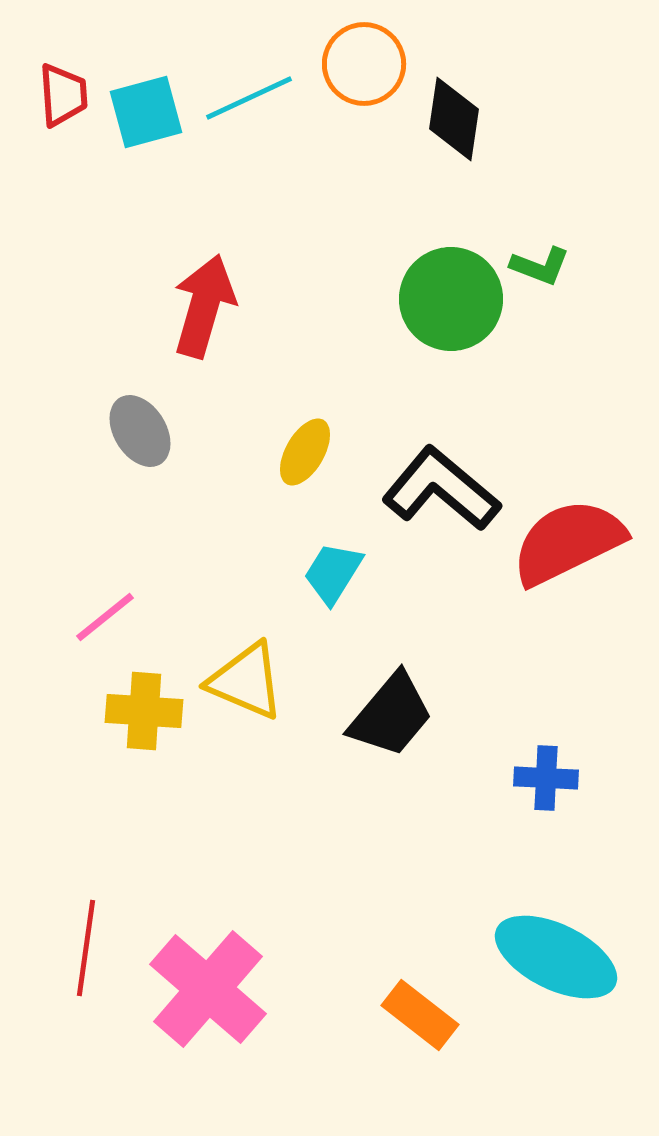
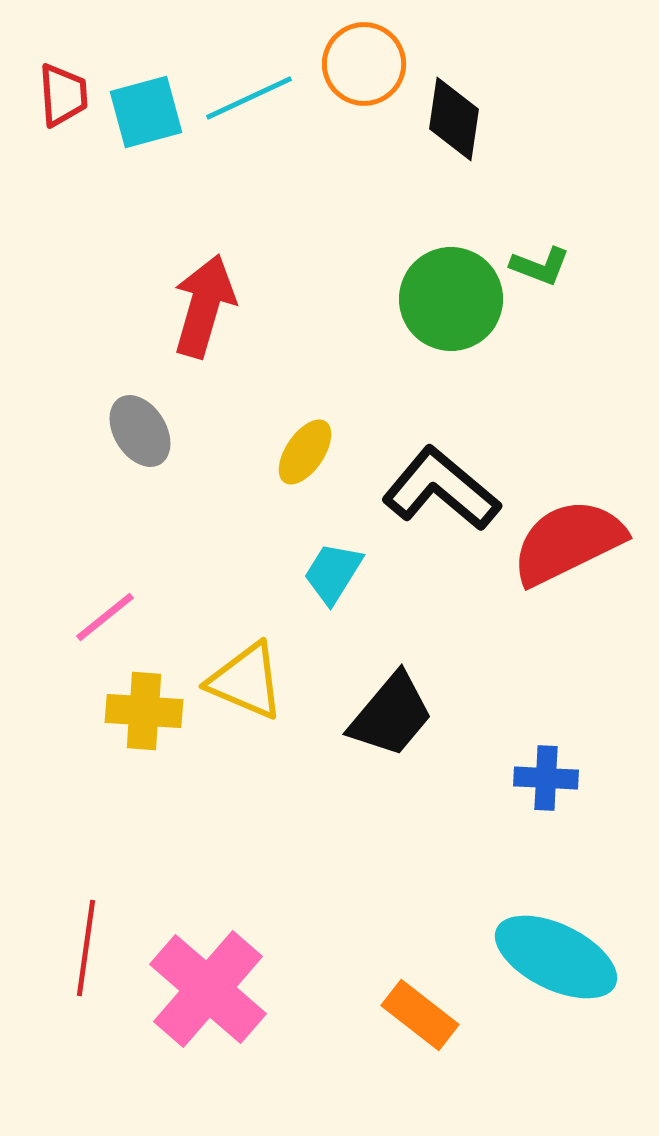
yellow ellipse: rotated 4 degrees clockwise
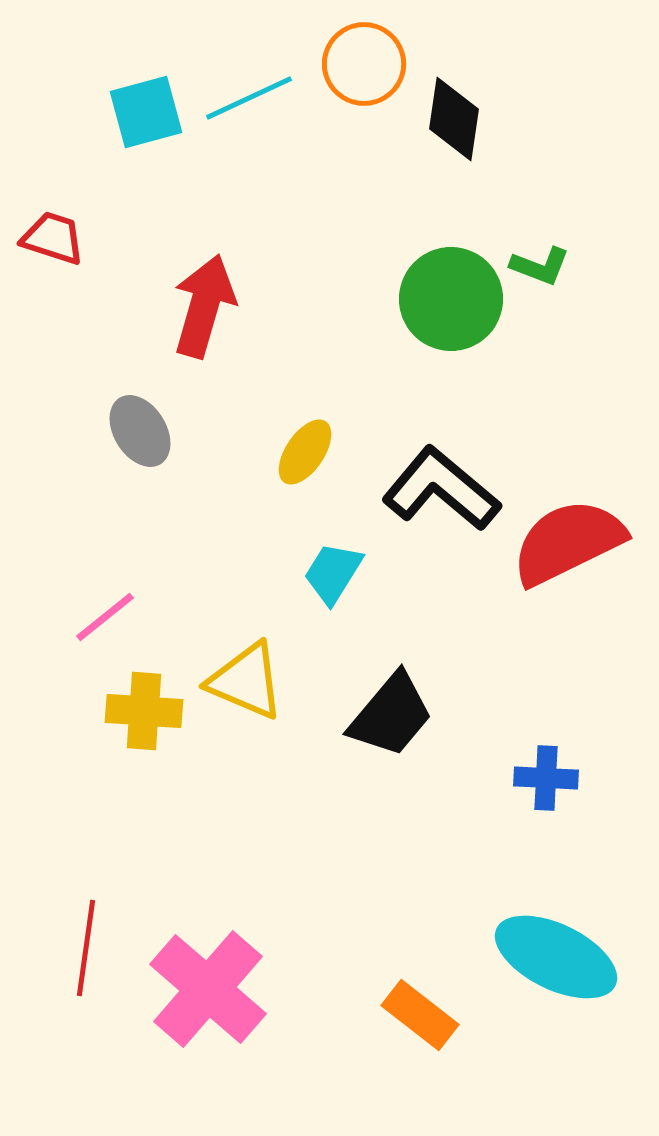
red trapezoid: moved 10 px left, 143 px down; rotated 68 degrees counterclockwise
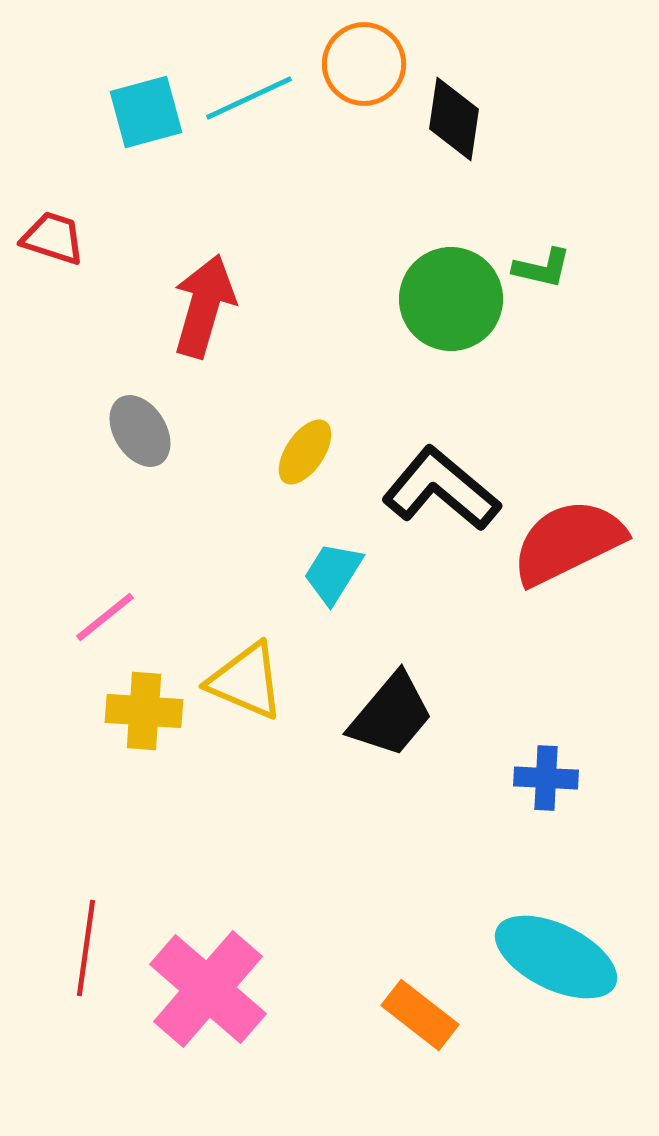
green L-shape: moved 2 px right, 2 px down; rotated 8 degrees counterclockwise
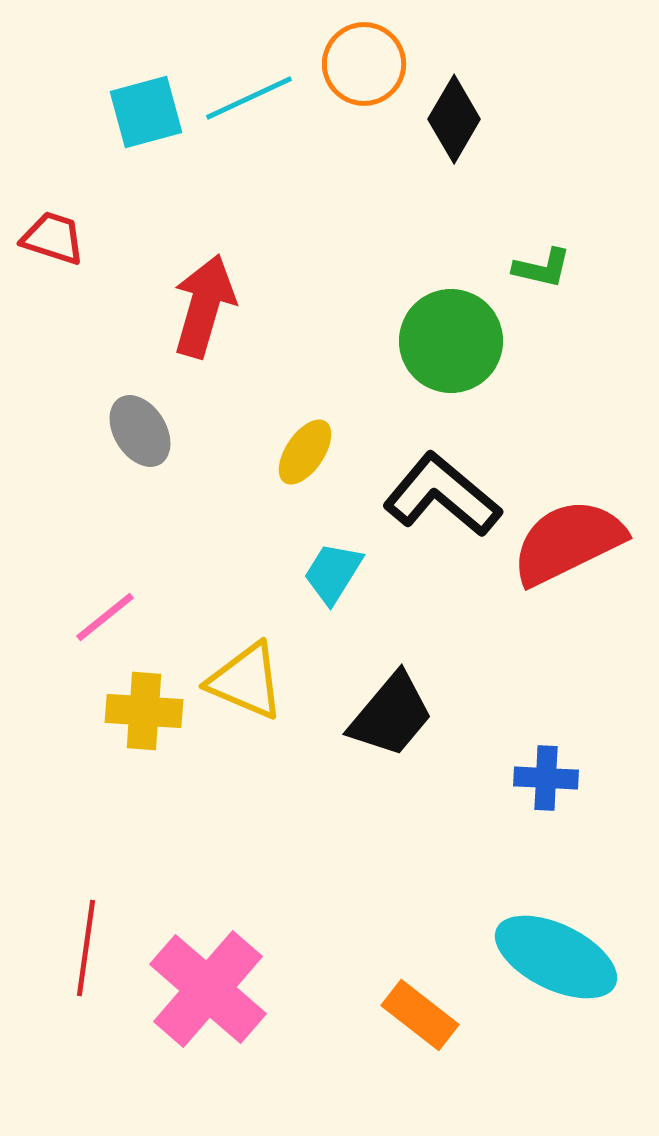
black diamond: rotated 22 degrees clockwise
green circle: moved 42 px down
black L-shape: moved 1 px right, 6 px down
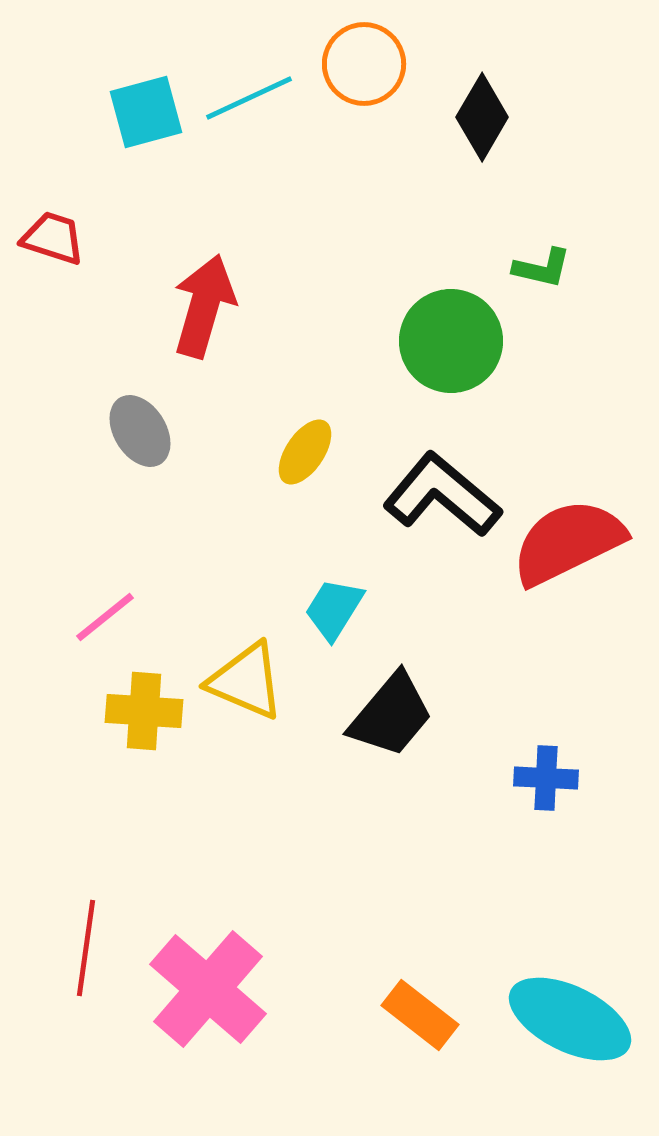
black diamond: moved 28 px right, 2 px up
cyan trapezoid: moved 1 px right, 36 px down
cyan ellipse: moved 14 px right, 62 px down
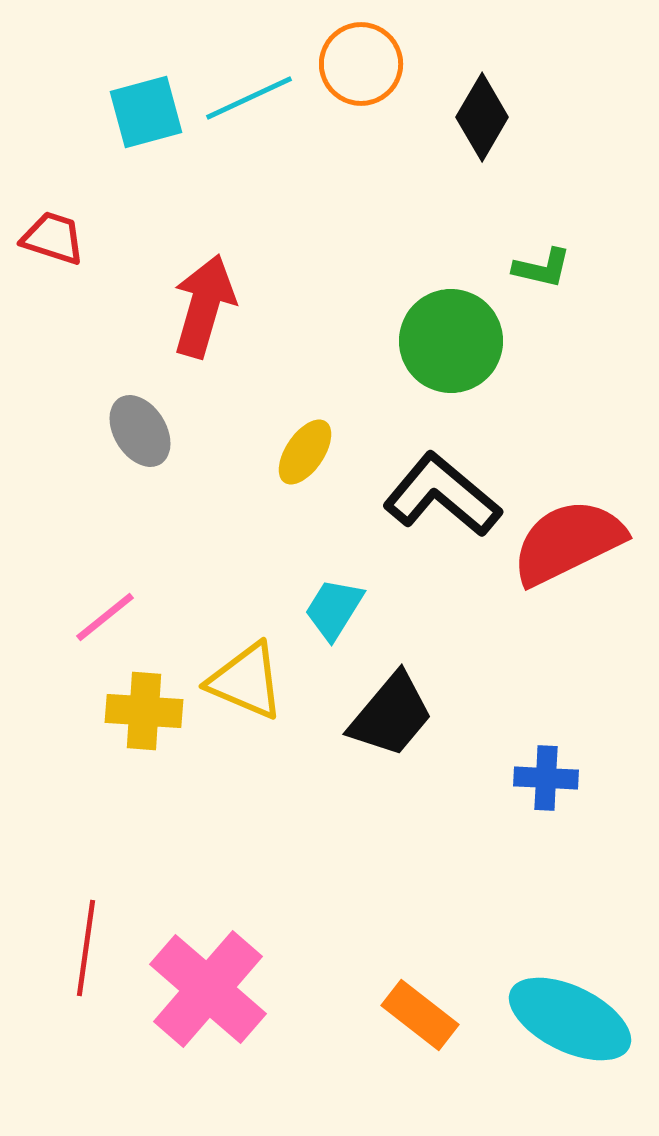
orange circle: moved 3 px left
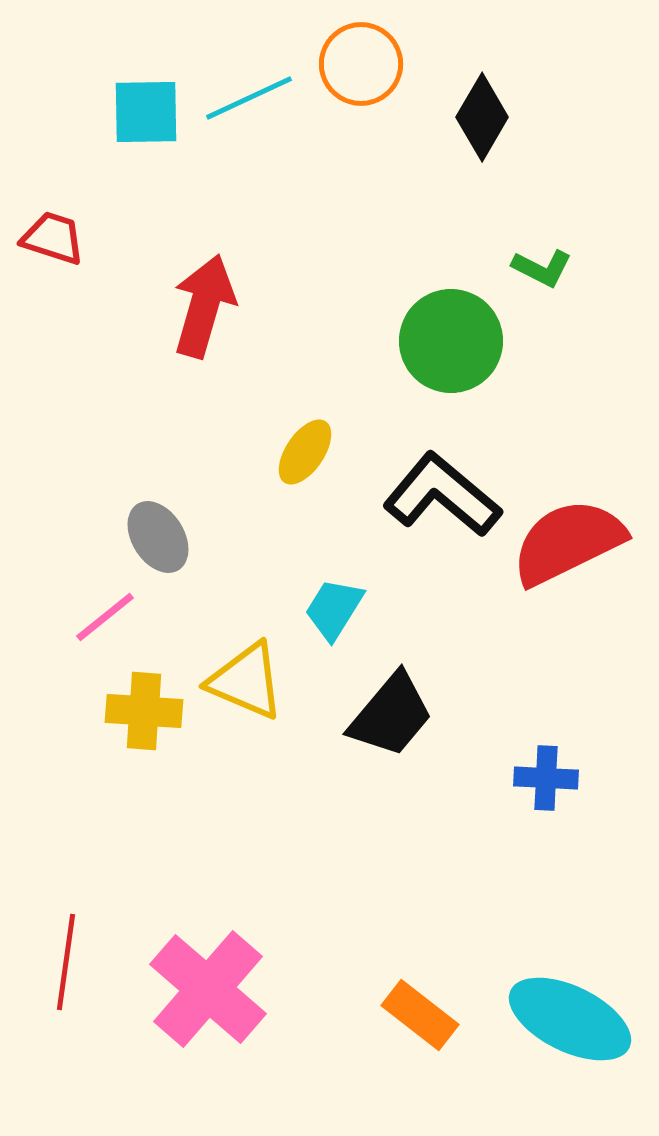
cyan square: rotated 14 degrees clockwise
green L-shape: rotated 14 degrees clockwise
gray ellipse: moved 18 px right, 106 px down
red line: moved 20 px left, 14 px down
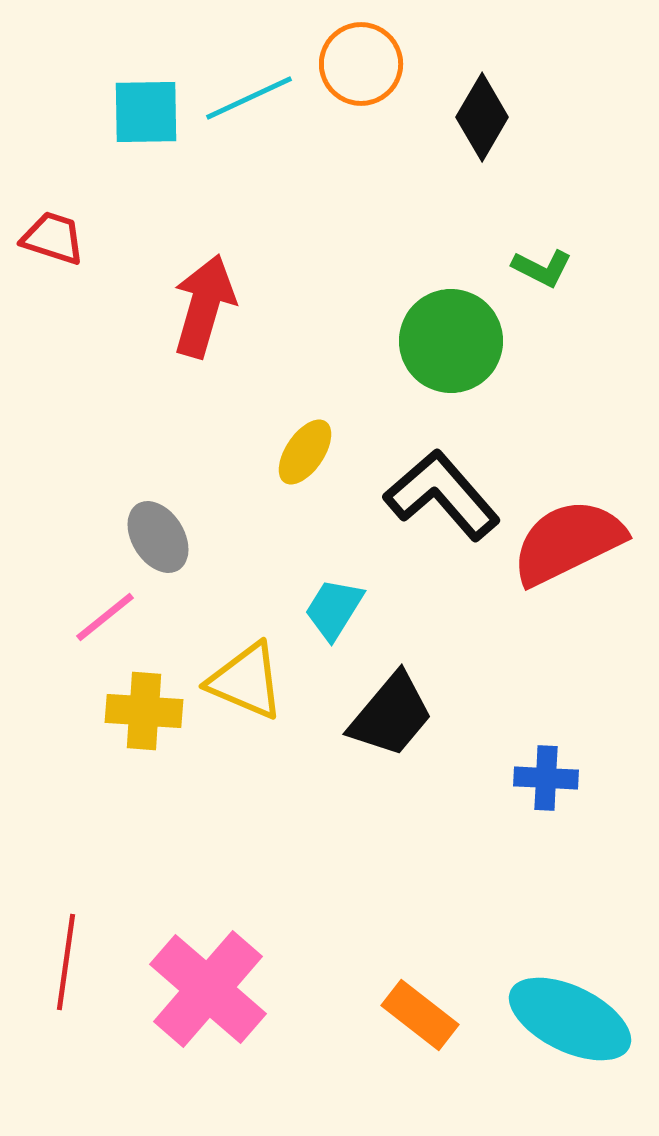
black L-shape: rotated 9 degrees clockwise
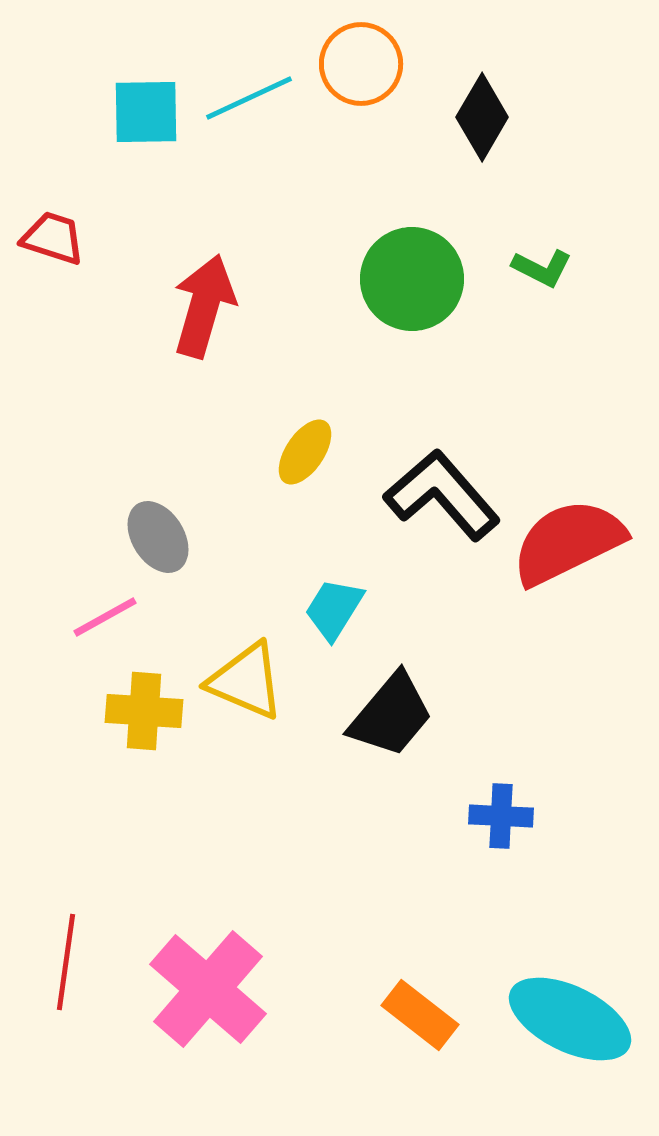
green circle: moved 39 px left, 62 px up
pink line: rotated 10 degrees clockwise
blue cross: moved 45 px left, 38 px down
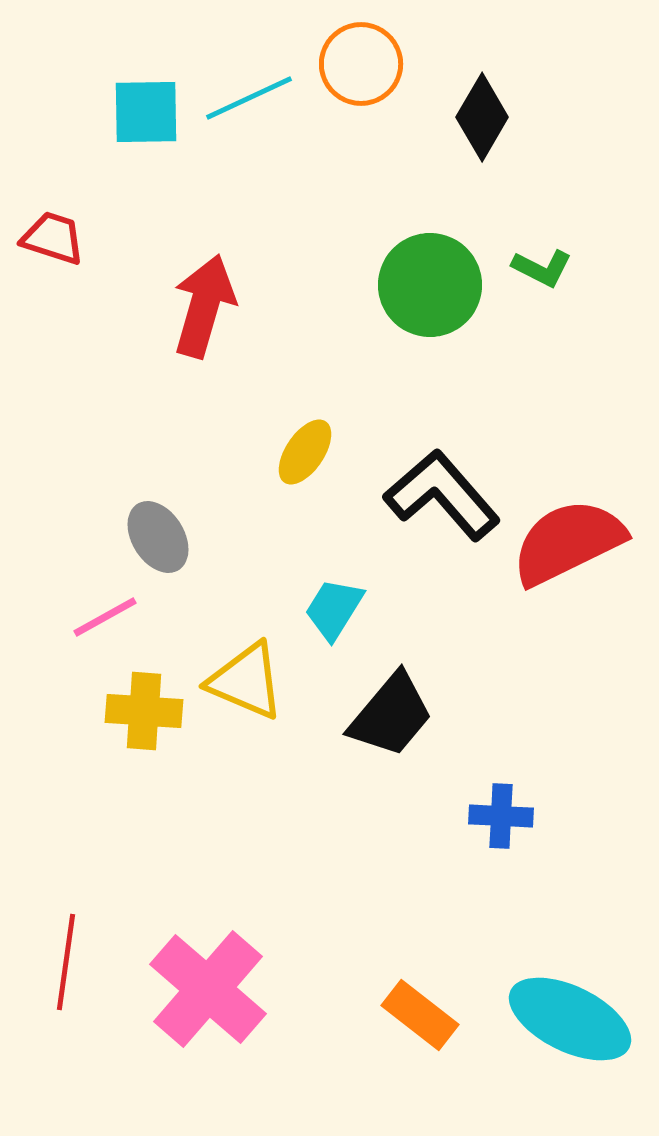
green circle: moved 18 px right, 6 px down
